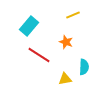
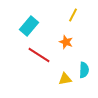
yellow line: rotated 40 degrees counterclockwise
cyan semicircle: moved 3 px down
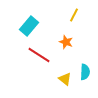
yellow line: moved 1 px right
cyan semicircle: moved 1 px right, 2 px down
yellow triangle: rotated 48 degrees clockwise
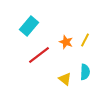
yellow line: moved 11 px right, 25 px down
red line: rotated 70 degrees counterclockwise
